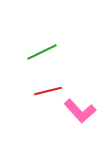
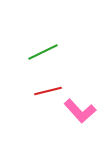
green line: moved 1 px right
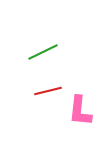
pink L-shape: rotated 48 degrees clockwise
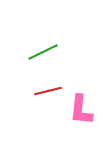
pink L-shape: moved 1 px right, 1 px up
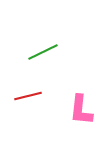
red line: moved 20 px left, 5 px down
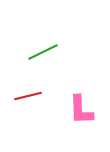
pink L-shape: rotated 8 degrees counterclockwise
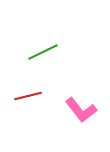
pink L-shape: rotated 36 degrees counterclockwise
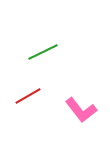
red line: rotated 16 degrees counterclockwise
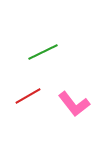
pink L-shape: moved 7 px left, 6 px up
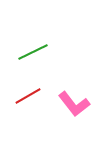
green line: moved 10 px left
